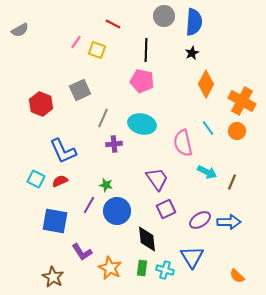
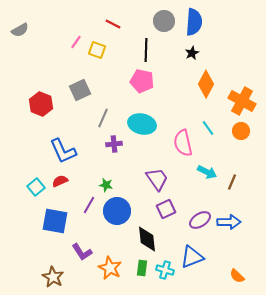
gray circle: moved 5 px down
orange circle: moved 4 px right
cyan square: moved 8 px down; rotated 24 degrees clockwise
blue triangle: rotated 40 degrees clockwise
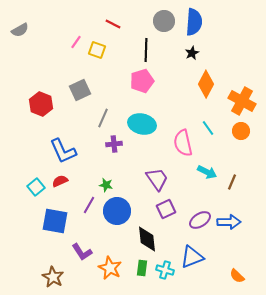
pink pentagon: rotated 30 degrees counterclockwise
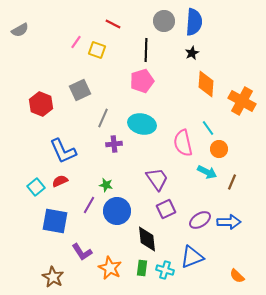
orange diamond: rotated 24 degrees counterclockwise
orange circle: moved 22 px left, 18 px down
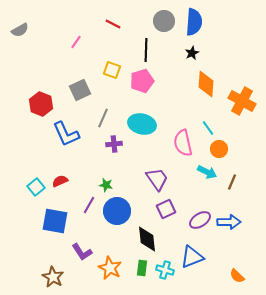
yellow square: moved 15 px right, 20 px down
blue L-shape: moved 3 px right, 17 px up
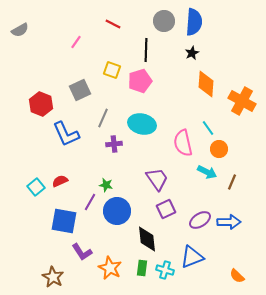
pink pentagon: moved 2 px left
purple line: moved 1 px right, 3 px up
blue square: moved 9 px right
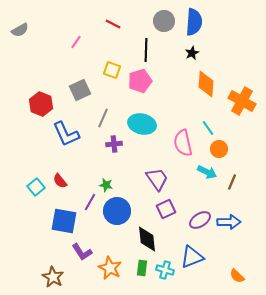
red semicircle: rotated 105 degrees counterclockwise
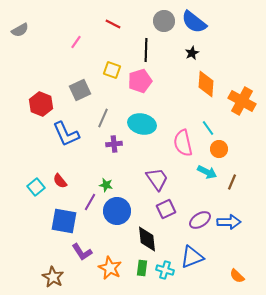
blue semicircle: rotated 124 degrees clockwise
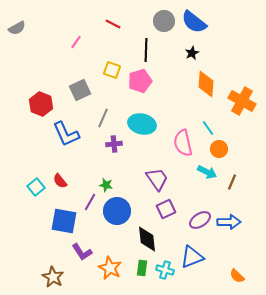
gray semicircle: moved 3 px left, 2 px up
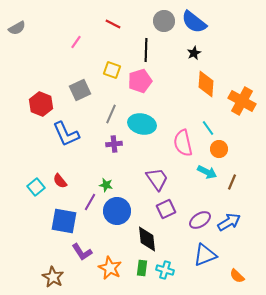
black star: moved 2 px right
gray line: moved 8 px right, 4 px up
blue arrow: rotated 30 degrees counterclockwise
blue triangle: moved 13 px right, 2 px up
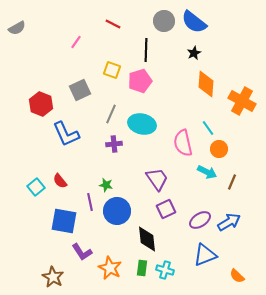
purple line: rotated 42 degrees counterclockwise
